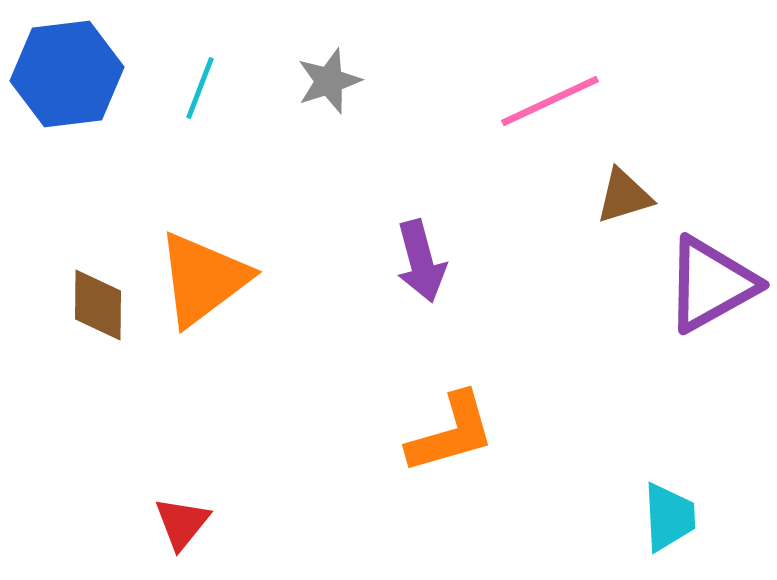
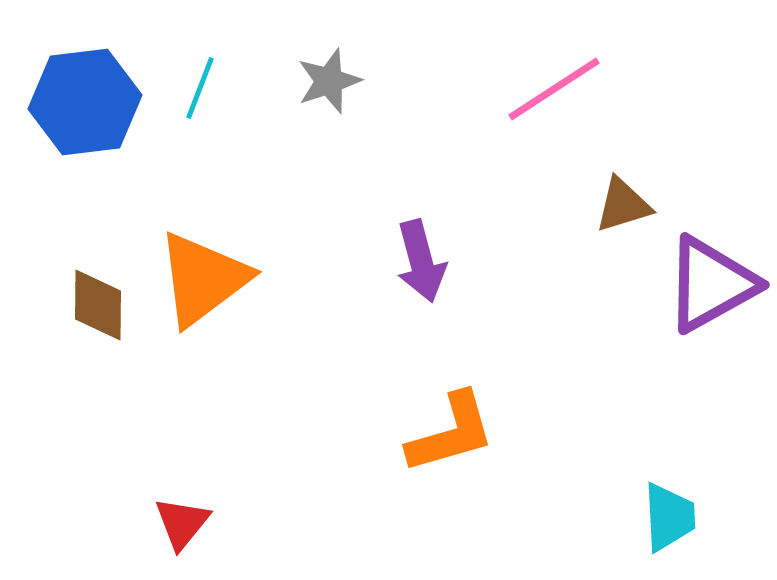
blue hexagon: moved 18 px right, 28 px down
pink line: moved 4 px right, 12 px up; rotated 8 degrees counterclockwise
brown triangle: moved 1 px left, 9 px down
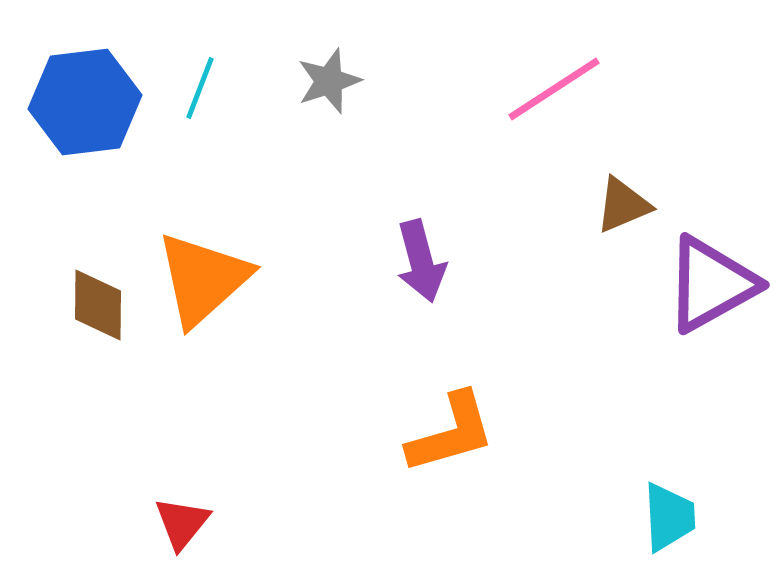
brown triangle: rotated 6 degrees counterclockwise
orange triangle: rotated 5 degrees counterclockwise
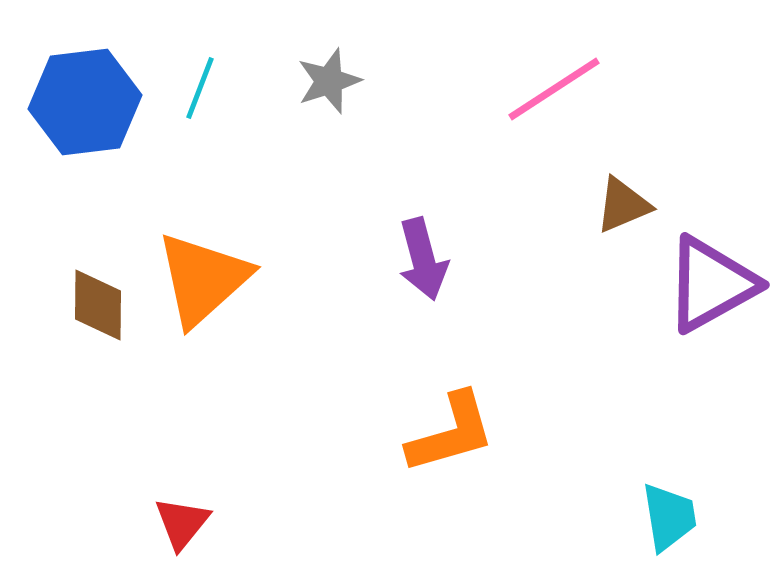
purple arrow: moved 2 px right, 2 px up
cyan trapezoid: rotated 6 degrees counterclockwise
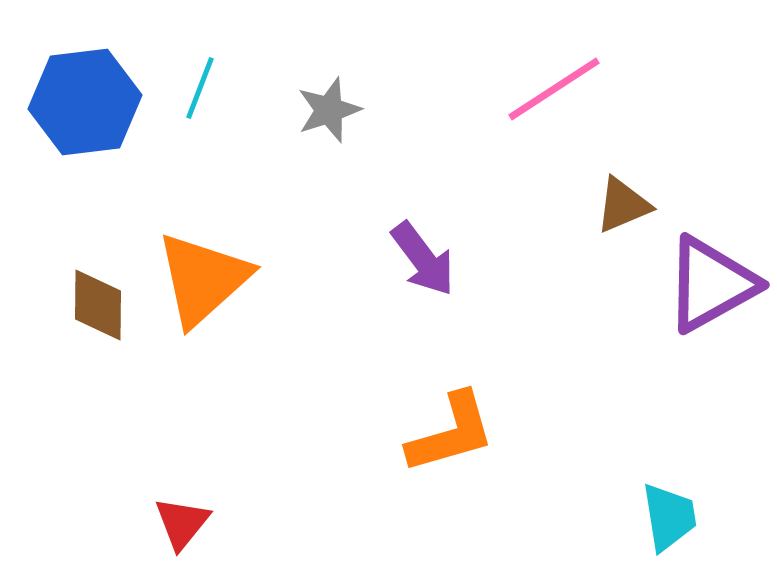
gray star: moved 29 px down
purple arrow: rotated 22 degrees counterclockwise
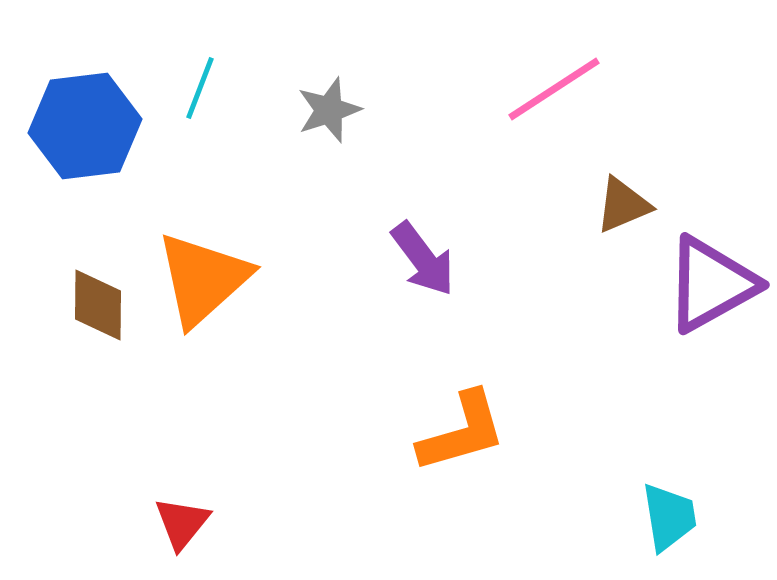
blue hexagon: moved 24 px down
orange L-shape: moved 11 px right, 1 px up
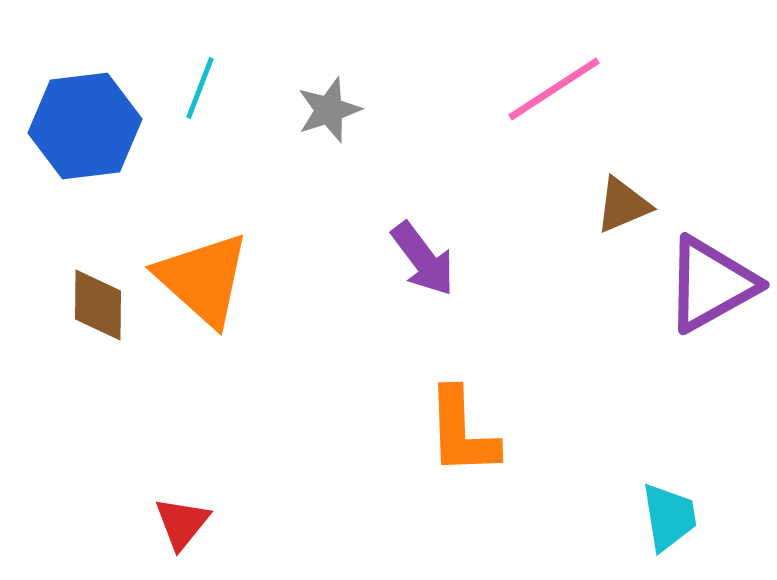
orange triangle: rotated 36 degrees counterclockwise
orange L-shape: rotated 104 degrees clockwise
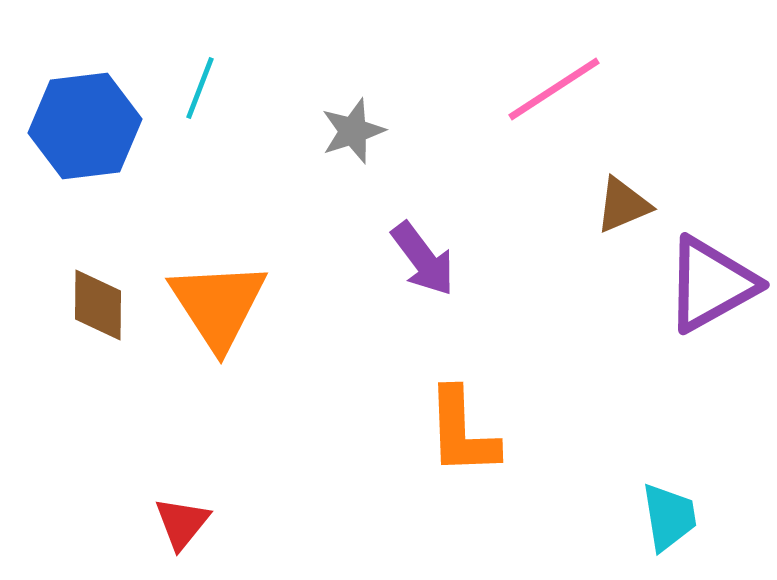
gray star: moved 24 px right, 21 px down
orange triangle: moved 15 px right, 26 px down; rotated 15 degrees clockwise
